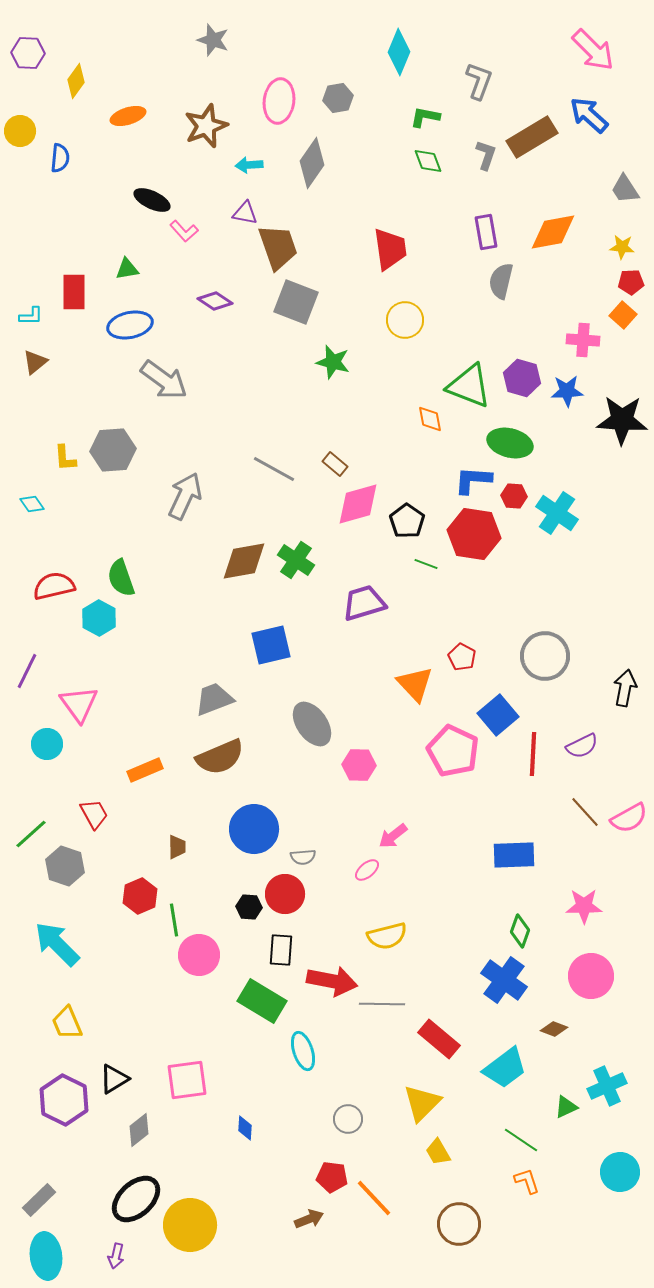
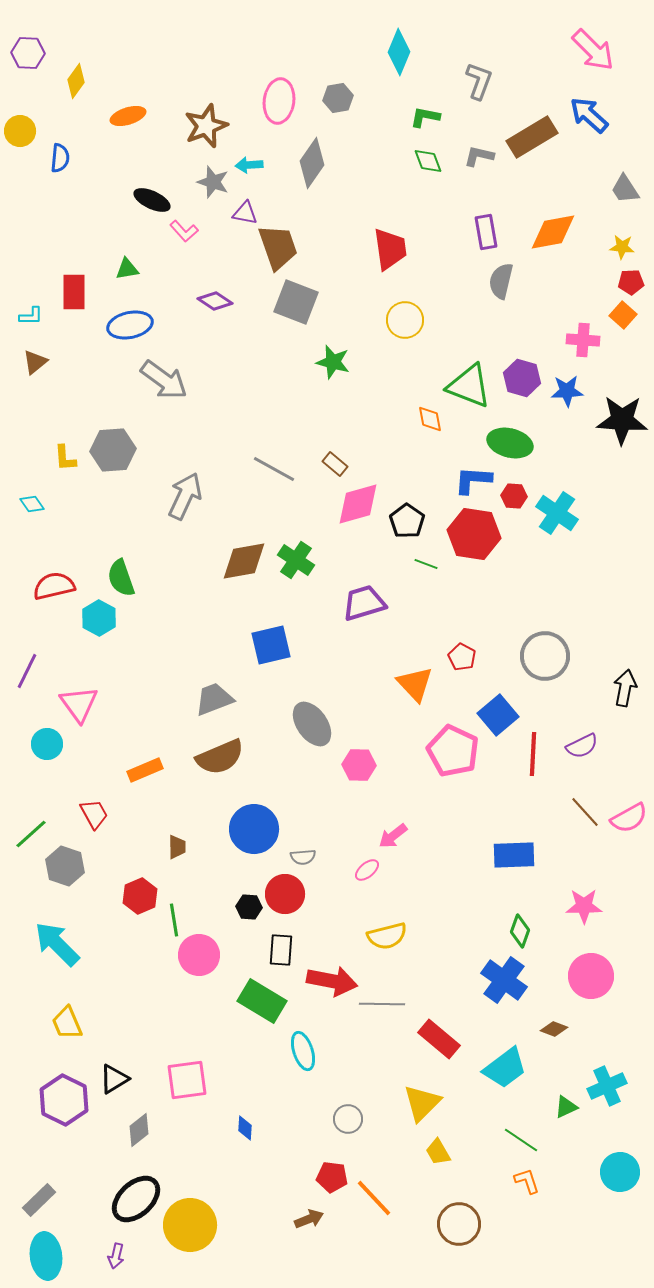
gray star at (213, 40): moved 142 px down
gray L-shape at (486, 155): moved 7 px left, 1 px down; rotated 96 degrees counterclockwise
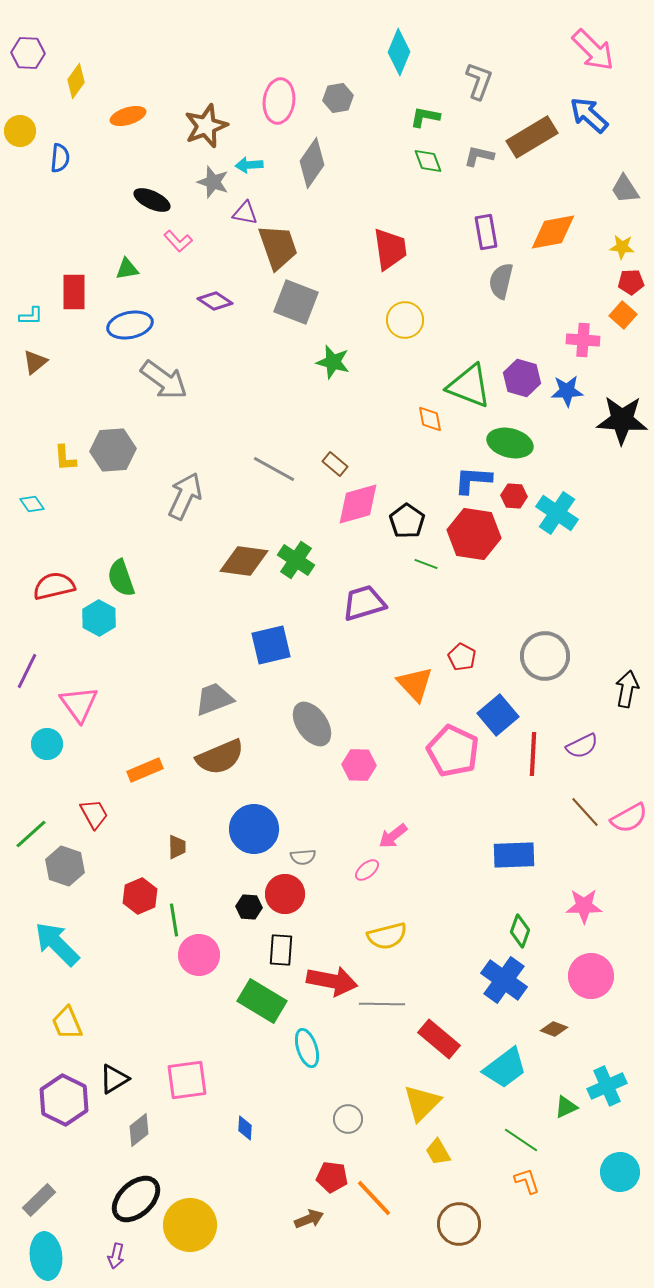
pink L-shape at (184, 231): moved 6 px left, 10 px down
brown diamond at (244, 561): rotated 18 degrees clockwise
black arrow at (625, 688): moved 2 px right, 1 px down
cyan ellipse at (303, 1051): moved 4 px right, 3 px up
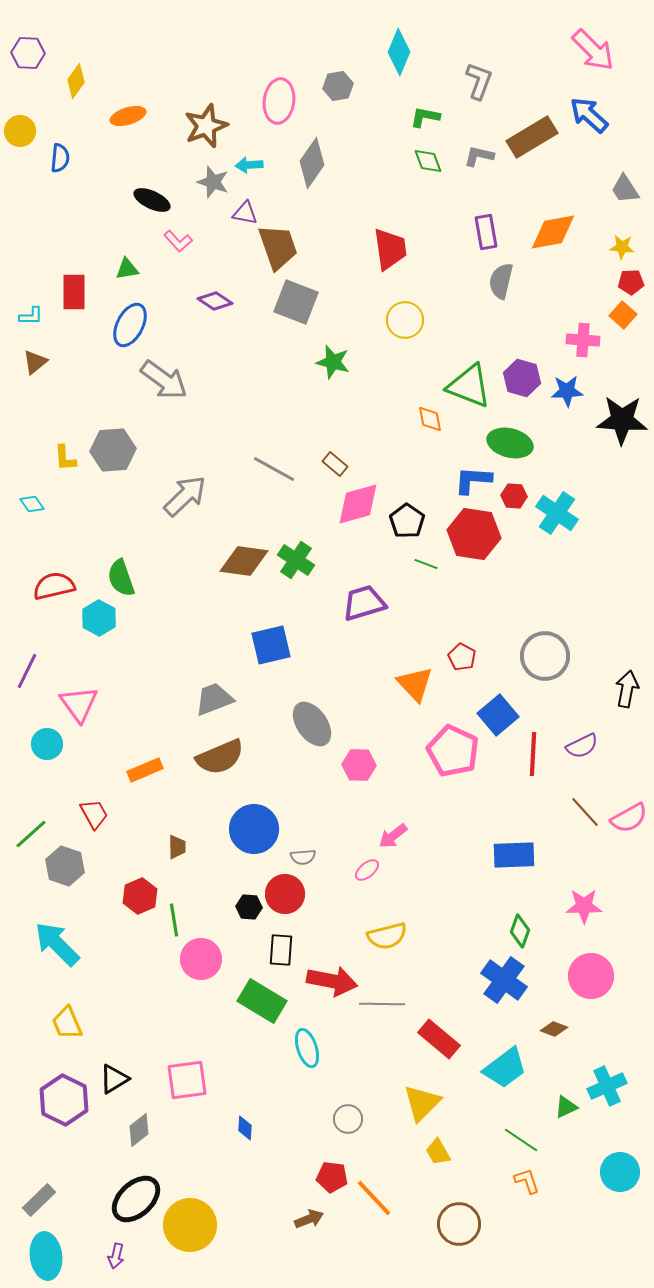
gray hexagon at (338, 98): moved 12 px up
blue ellipse at (130, 325): rotated 51 degrees counterclockwise
gray arrow at (185, 496): rotated 21 degrees clockwise
pink circle at (199, 955): moved 2 px right, 4 px down
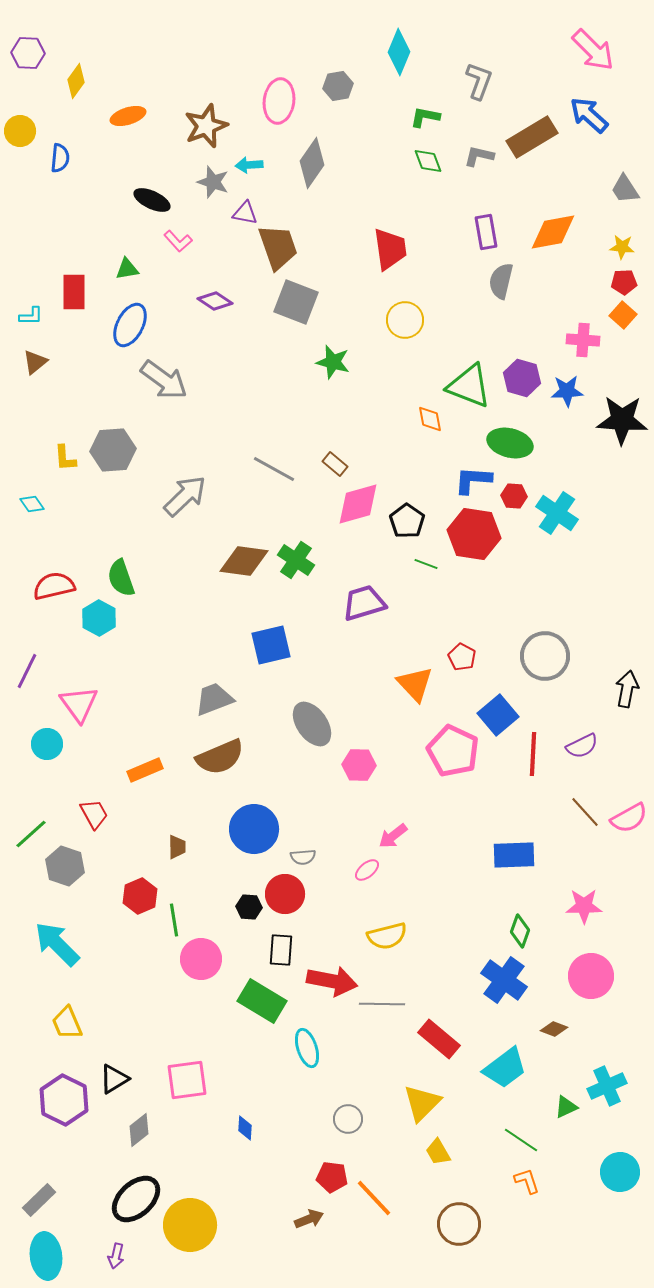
red pentagon at (631, 282): moved 7 px left
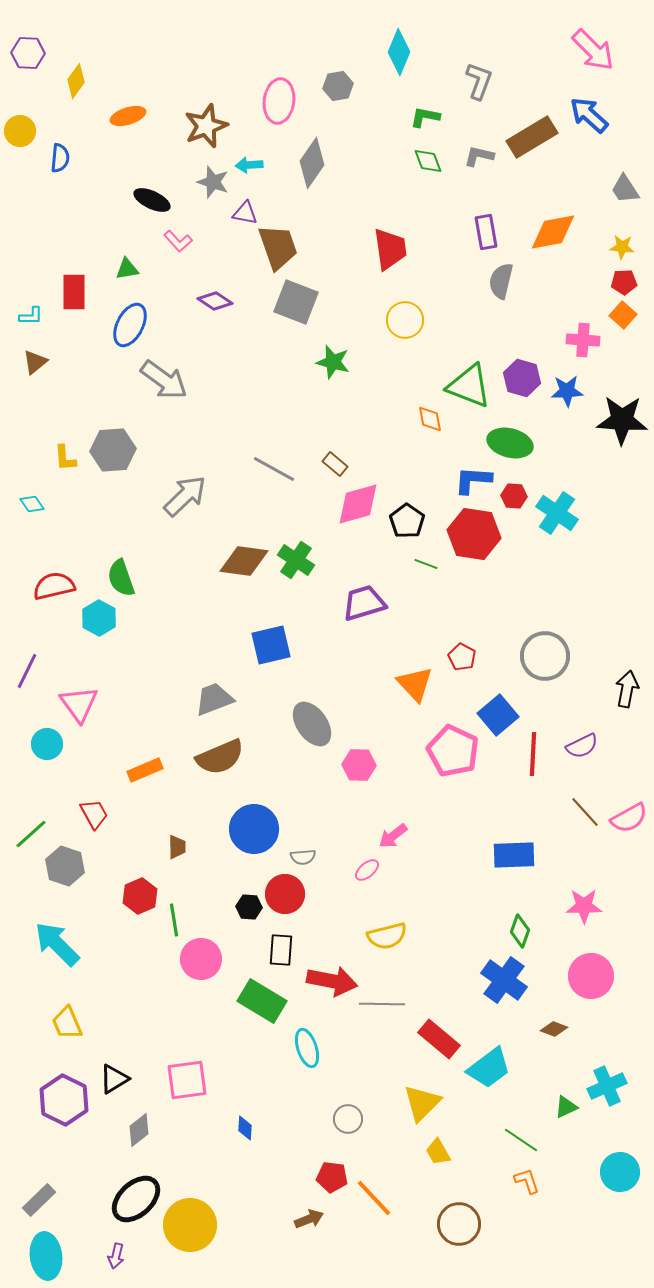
cyan trapezoid at (505, 1068): moved 16 px left
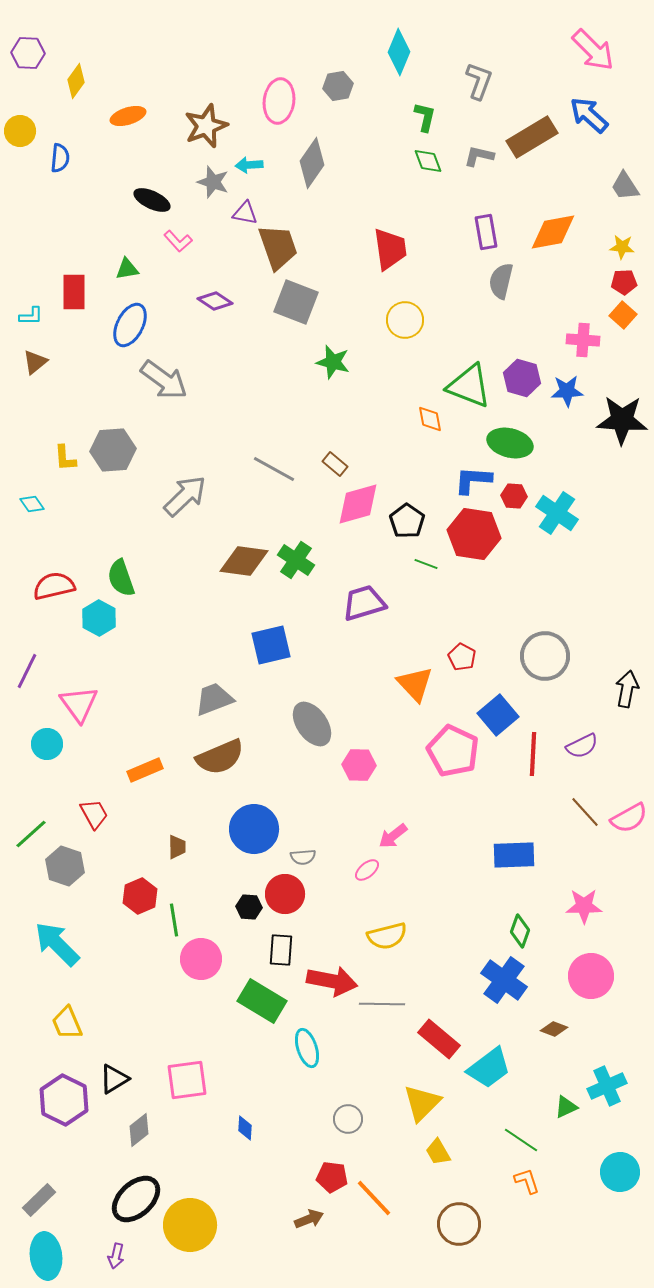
green L-shape at (425, 117): rotated 92 degrees clockwise
gray trapezoid at (625, 189): moved 3 px up
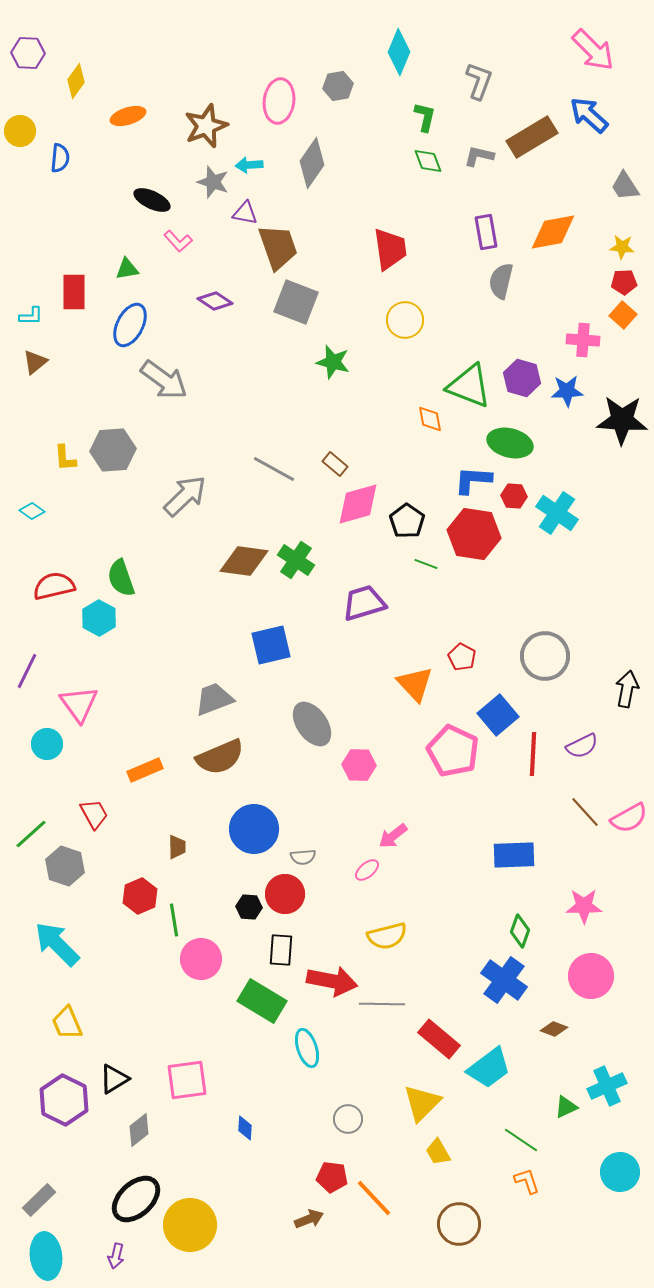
cyan diamond at (32, 504): moved 7 px down; rotated 20 degrees counterclockwise
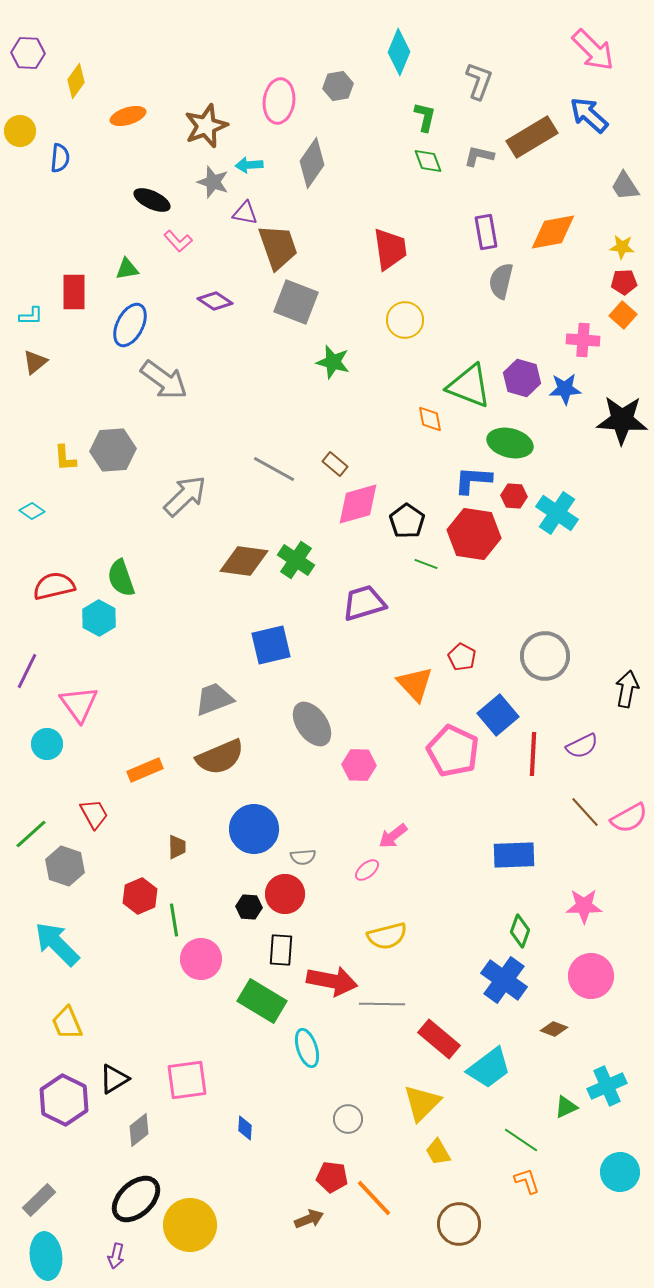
blue star at (567, 391): moved 2 px left, 2 px up
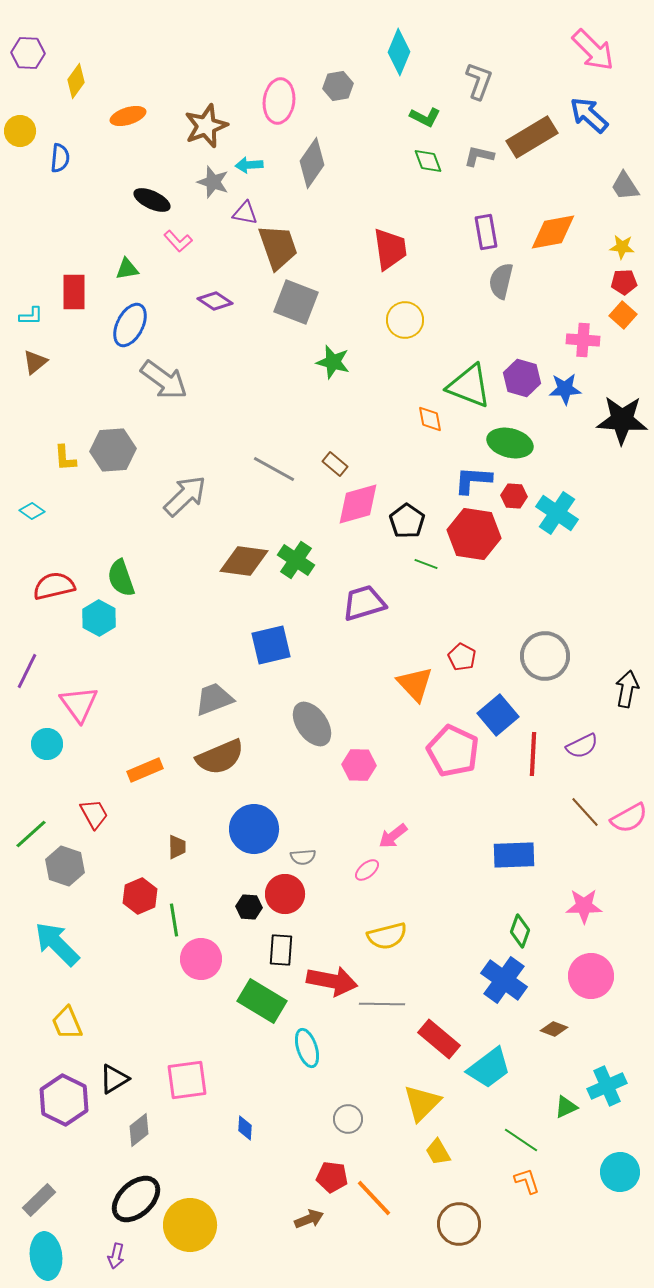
green L-shape at (425, 117): rotated 104 degrees clockwise
